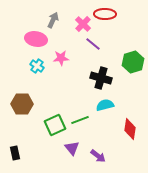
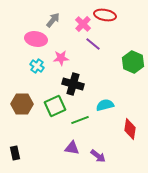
red ellipse: moved 1 px down; rotated 10 degrees clockwise
gray arrow: rotated 14 degrees clockwise
green hexagon: rotated 20 degrees counterclockwise
black cross: moved 28 px left, 6 px down
green square: moved 19 px up
purple triangle: rotated 42 degrees counterclockwise
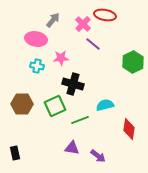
green hexagon: rotated 10 degrees clockwise
cyan cross: rotated 24 degrees counterclockwise
red diamond: moved 1 px left
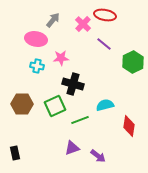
purple line: moved 11 px right
red diamond: moved 3 px up
purple triangle: rotated 28 degrees counterclockwise
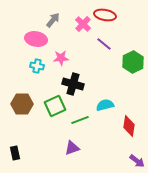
purple arrow: moved 39 px right, 5 px down
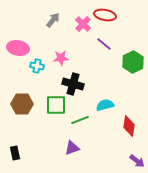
pink ellipse: moved 18 px left, 9 px down
green square: moved 1 px right, 1 px up; rotated 25 degrees clockwise
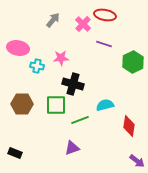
purple line: rotated 21 degrees counterclockwise
black rectangle: rotated 56 degrees counterclockwise
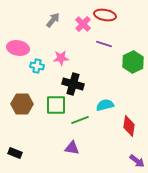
purple triangle: rotated 28 degrees clockwise
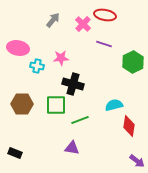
cyan semicircle: moved 9 px right
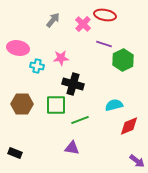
green hexagon: moved 10 px left, 2 px up
red diamond: rotated 60 degrees clockwise
